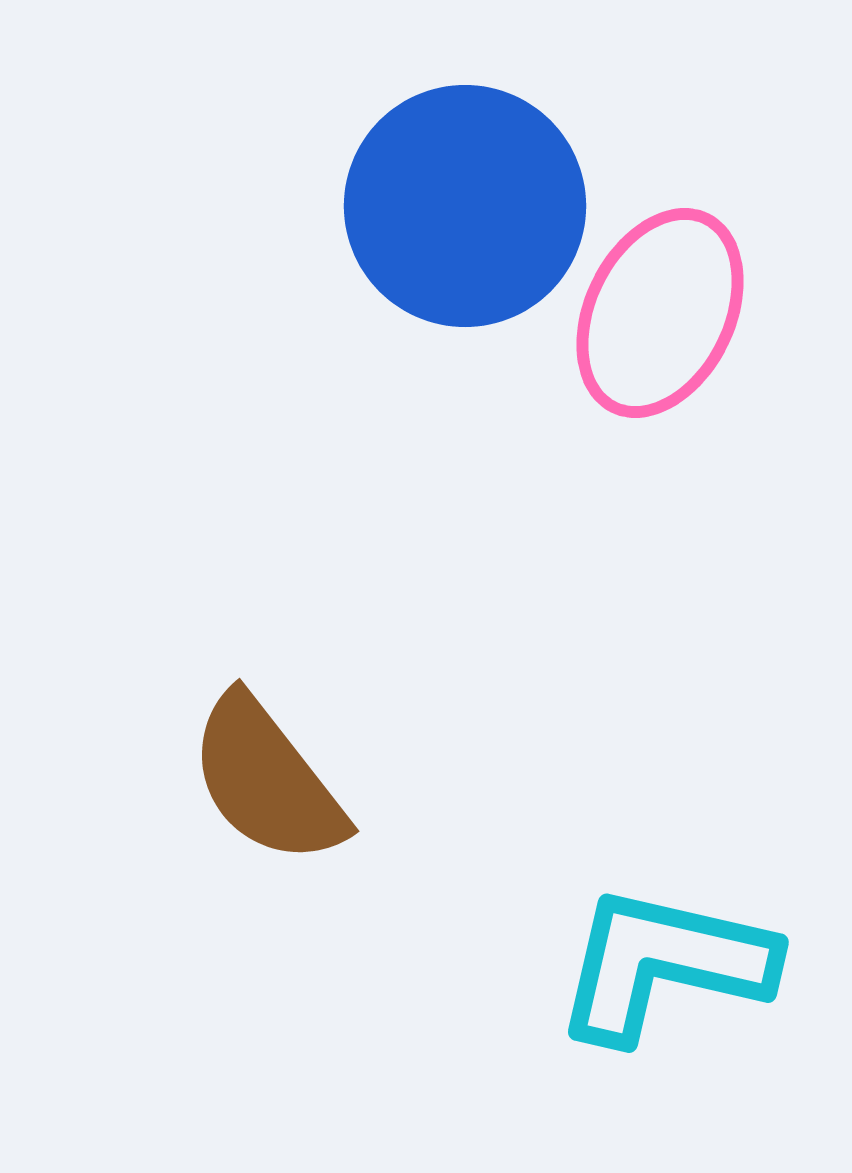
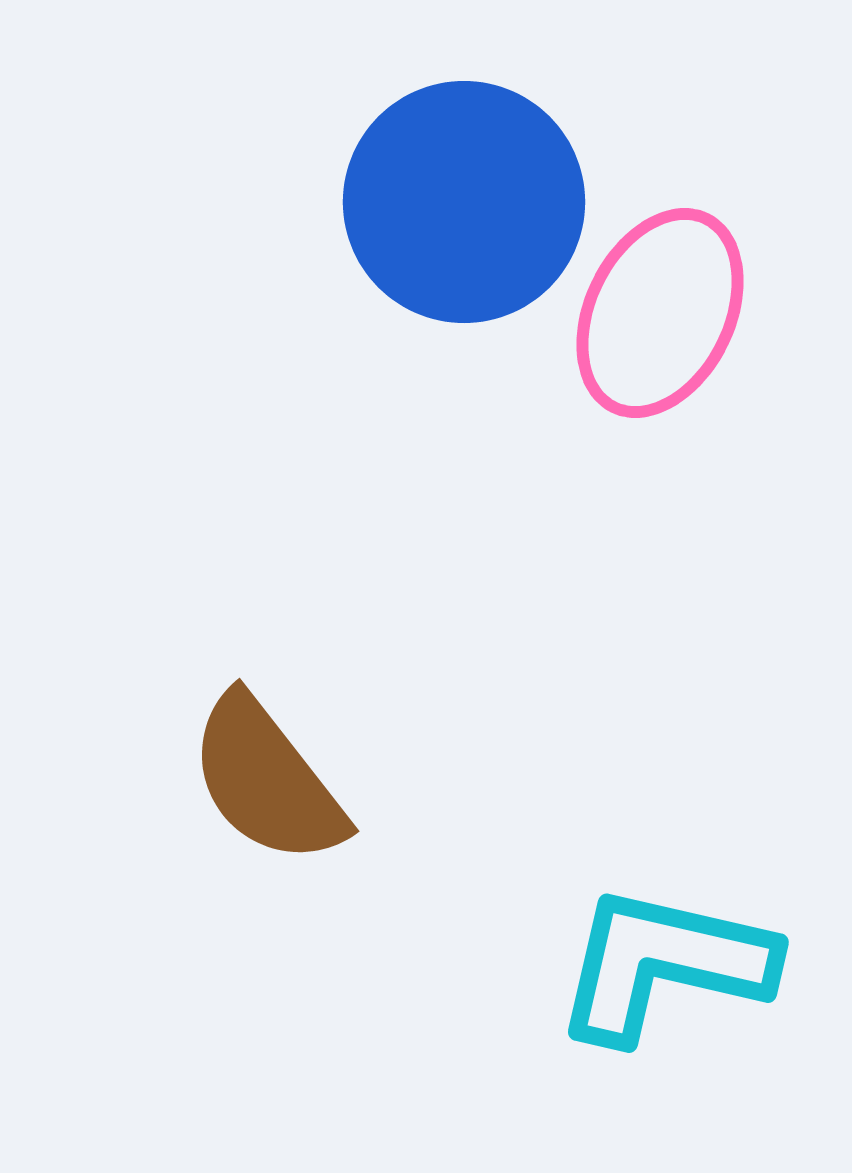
blue circle: moved 1 px left, 4 px up
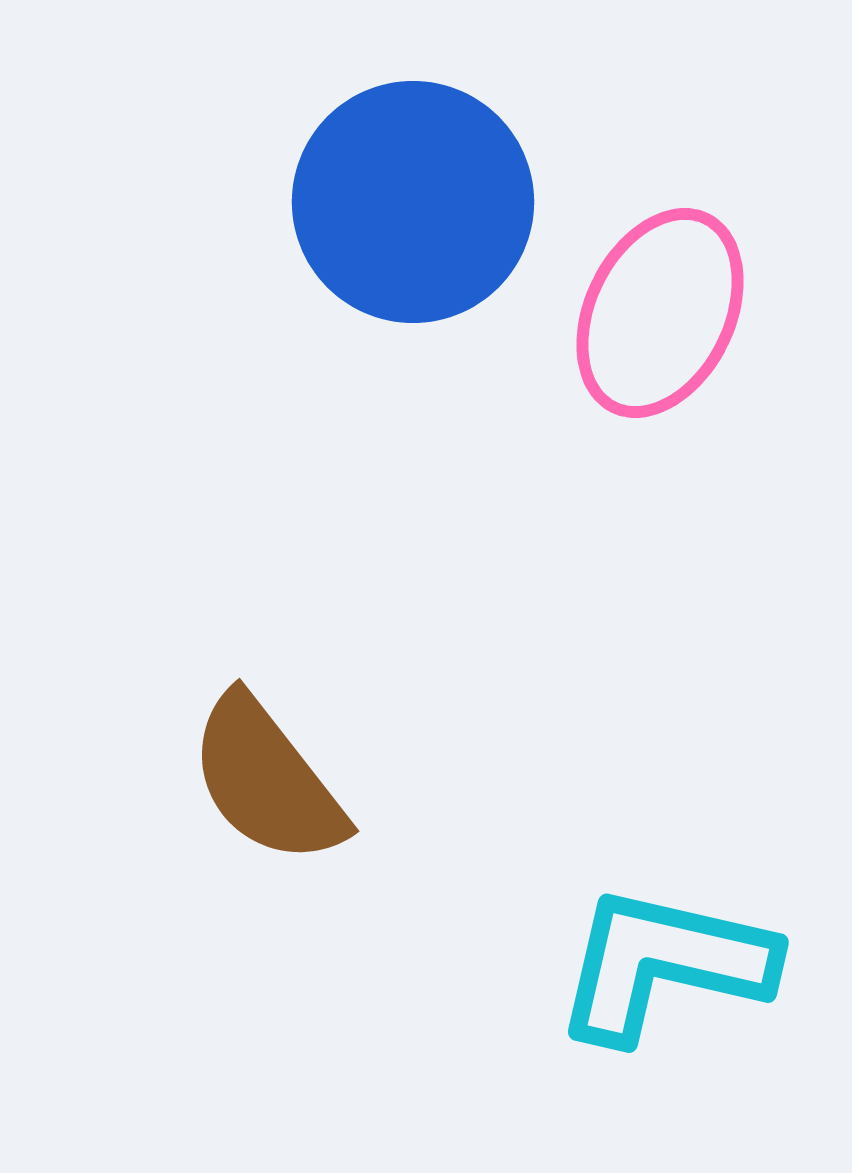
blue circle: moved 51 px left
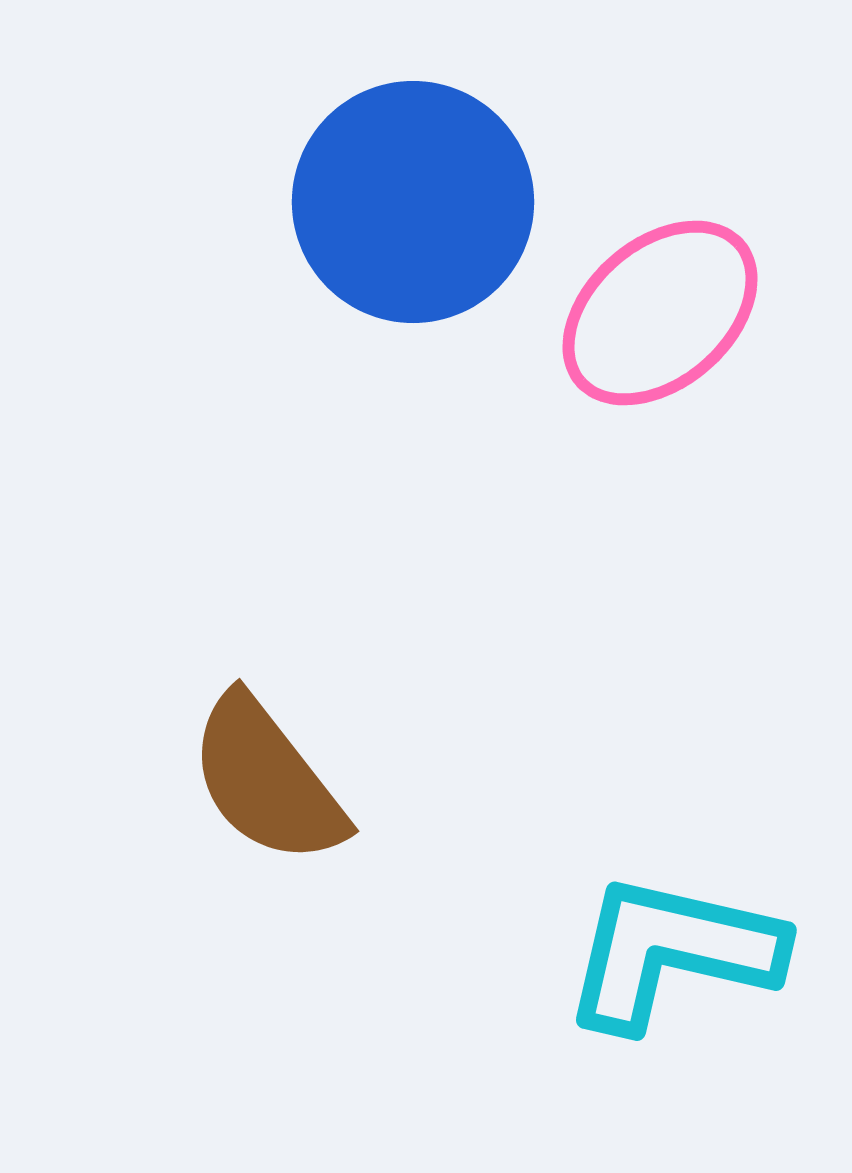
pink ellipse: rotated 23 degrees clockwise
cyan L-shape: moved 8 px right, 12 px up
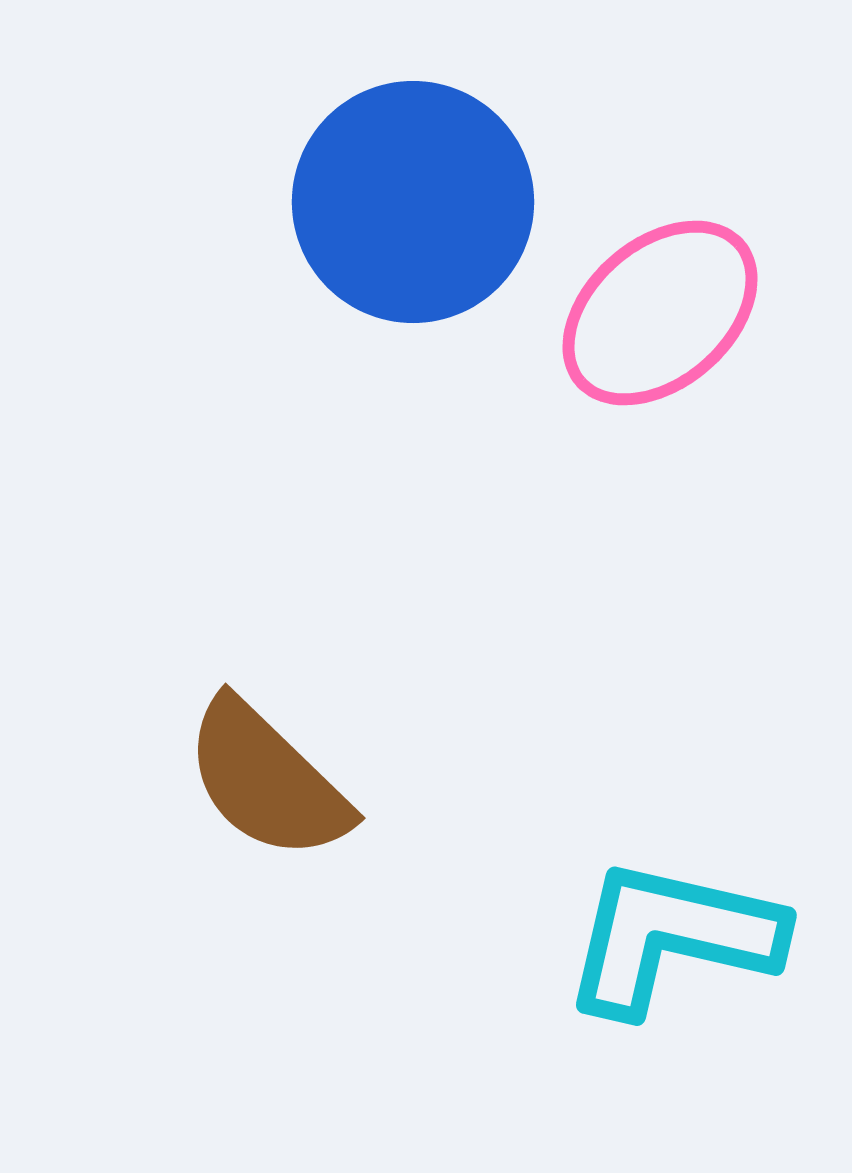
brown semicircle: rotated 8 degrees counterclockwise
cyan L-shape: moved 15 px up
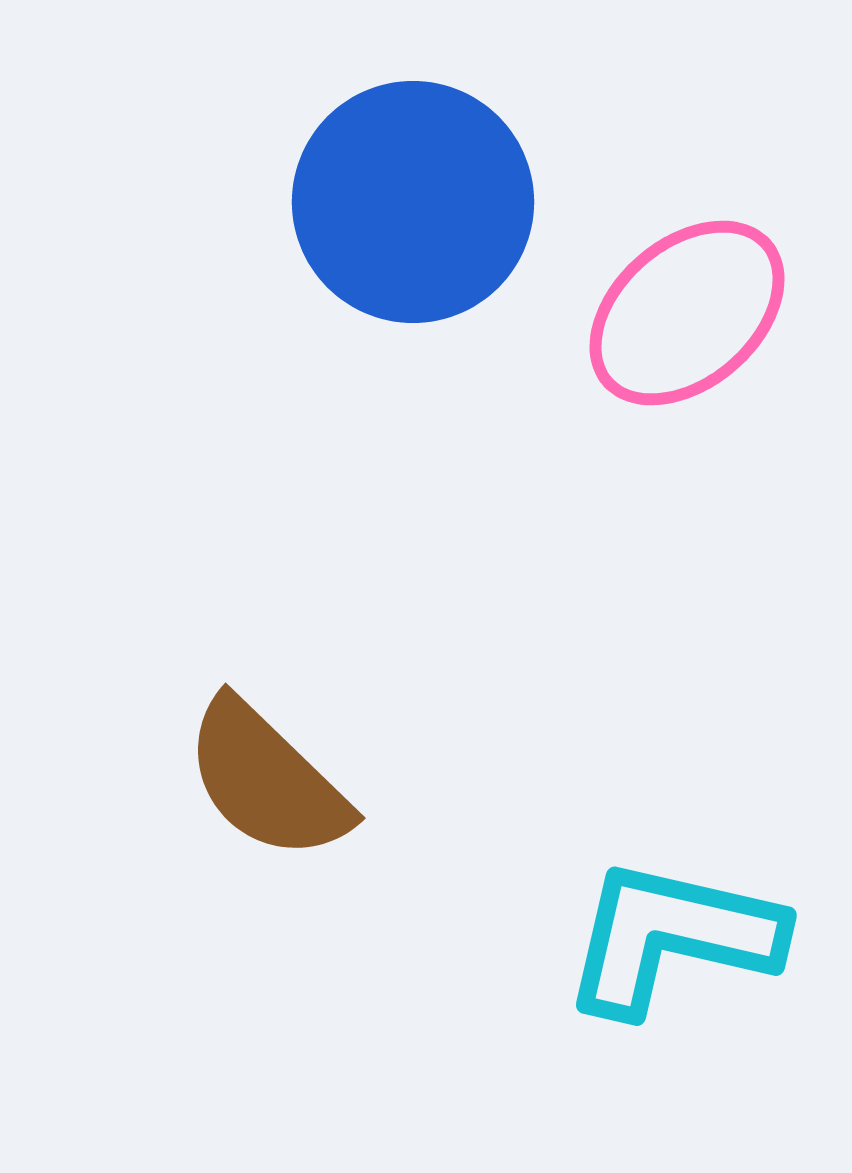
pink ellipse: moved 27 px right
